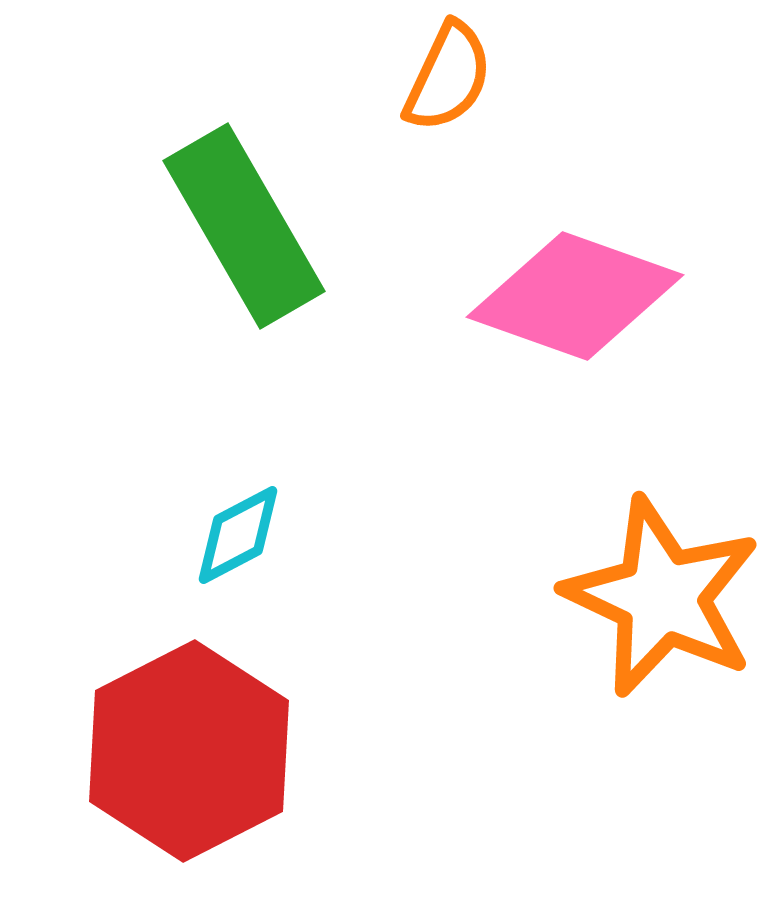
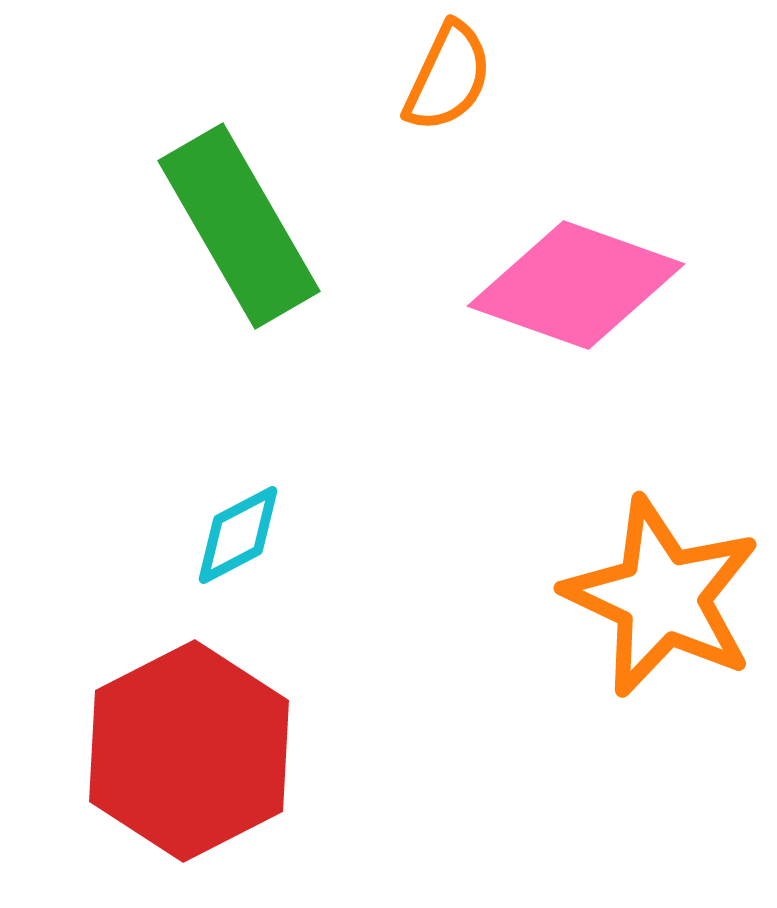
green rectangle: moved 5 px left
pink diamond: moved 1 px right, 11 px up
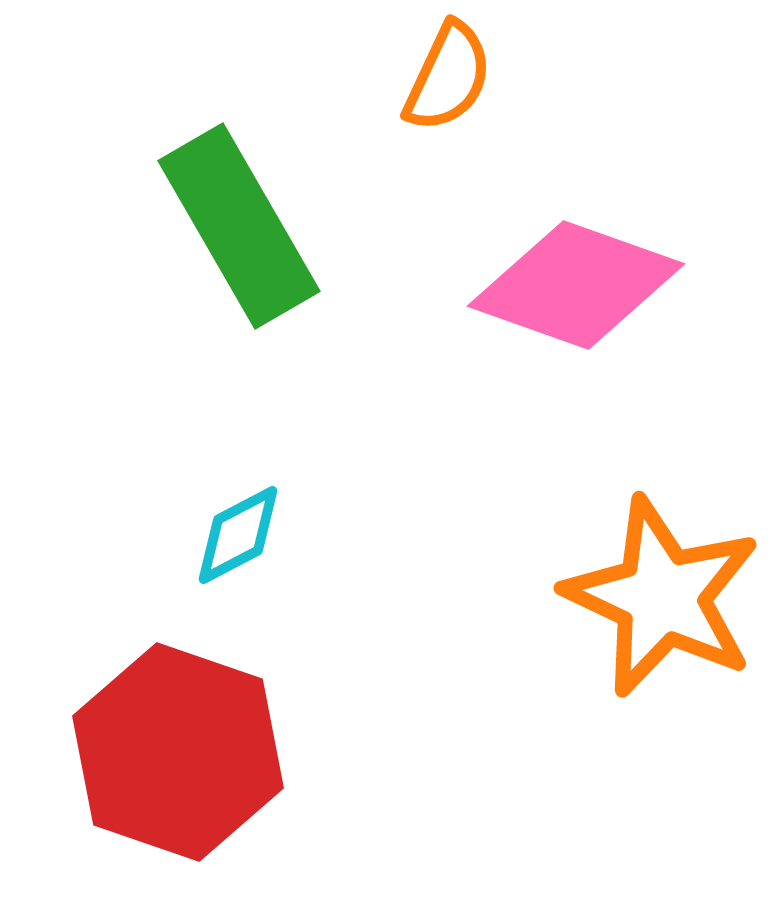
red hexagon: moved 11 px left, 1 px down; rotated 14 degrees counterclockwise
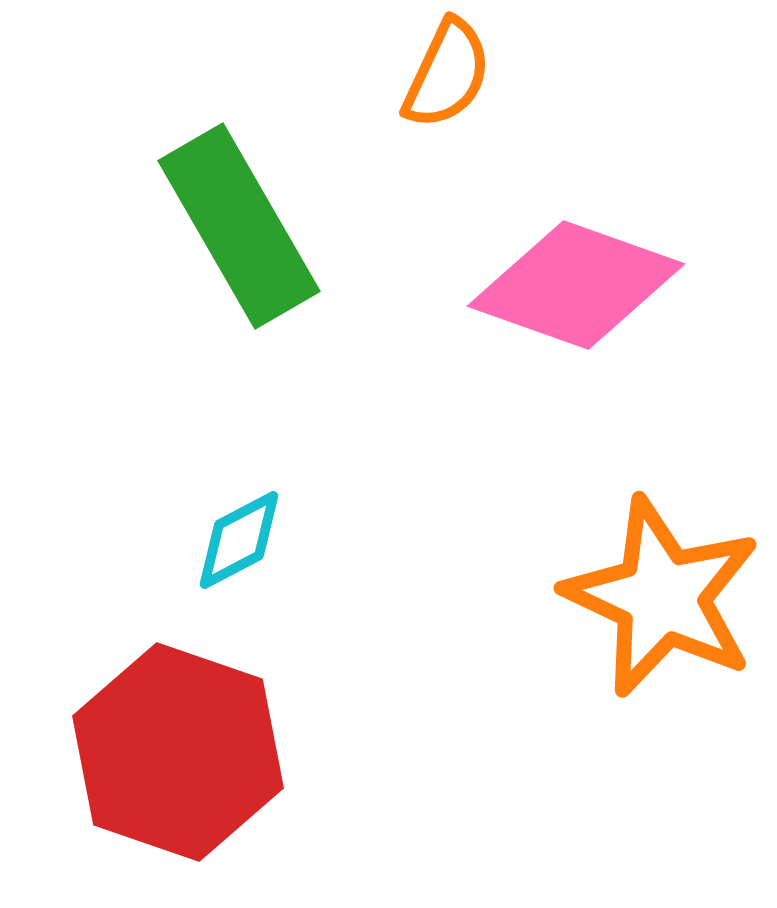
orange semicircle: moved 1 px left, 3 px up
cyan diamond: moved 1 px right, 5 px down
